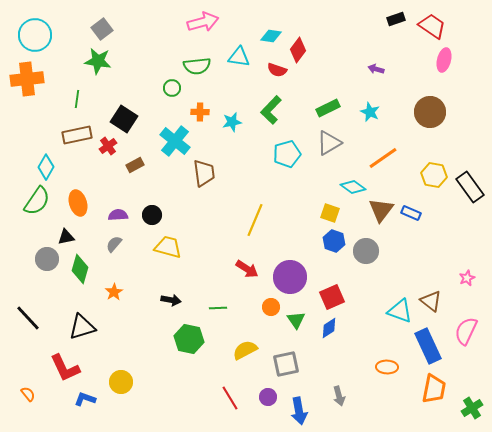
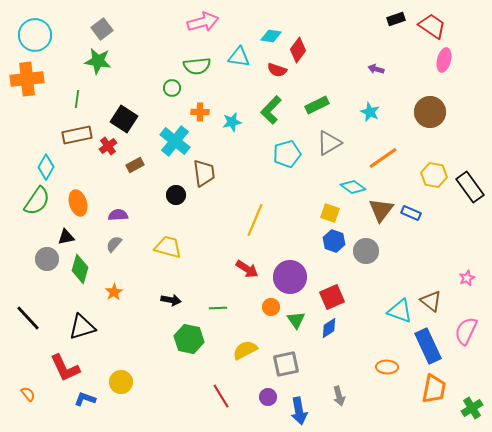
green rectangle at (328, 108): moved 11 px left, 3 px up
black circle at (152, 215): moved 24 px right, 20 px up
red line at (230, 398): moved 9 px left, 2 px up
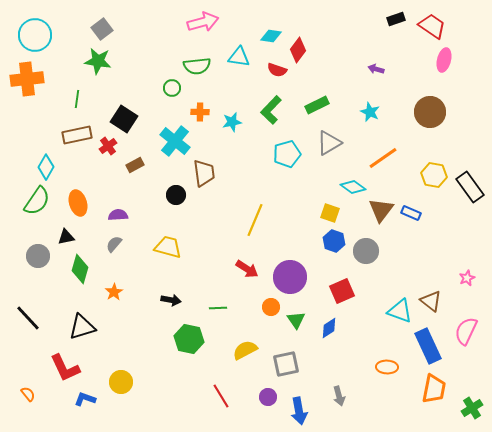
gray circle at (47, 259): moved 9 px left, 3 px up
red square at (332, 297): moved 10 px right, 6 px up
